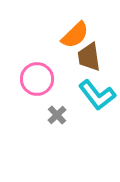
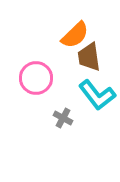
pink circle: moved 1 px left, 1 px up
gray cross: moved 6 px right, 3 px down; rotated 18 degrees counterclockwise
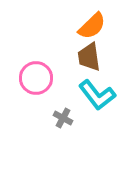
orange semicircle: moved 17 px right, 9 px up
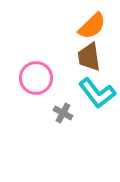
cyan L-shape: moved 2 px up
gray cross: moved 5 px up
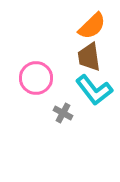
cyan L-shape: moved 3 px left, 3 px up
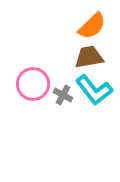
brown trapezoid: rotated 88 degrees clockwise
pink circle: moved 3 px left, 6 px down
gray cross: moved 18 px up
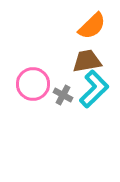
brown trapezoid: moved 2 px left, 4 px down
cyan L-shape: moved 1 px up; rotated 96 degrees counterclockwise
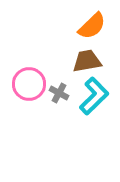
pink circle: moved 4 px left
cyan L-shape: moved 7 px down
gray cross: moved 4 px left, 2 px up
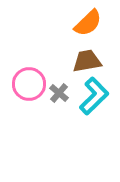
orange semicircle: moved 4 px left, 3 px up
gray cross: rotated 12 degrees clockwise
